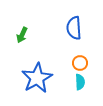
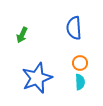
blue star: rotated 8 degrees clockwise
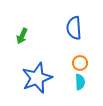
green arrow: moved 1 px down
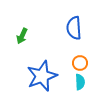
blue star: moved 5 px right, 2 px up
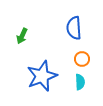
orange circle: moved 2 px right, 4 px up
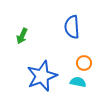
blue semicircle: moved 2 px left, 1 px up
orange circle: moved 2 px right, 4 px down
cyan semicircle: moved 2 px left; rotated 77 degrees counterclockwise
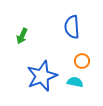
orange circle: moved 2 px left, 2 px up
cyan semicircle: moved 3 px left
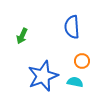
blue star: moved 1 px right
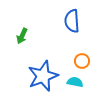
blue semicircle: moved 6 px up
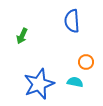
orange circle: moved 4 px right, 1 px down
blue star: moved 4 px left, 8 px down
